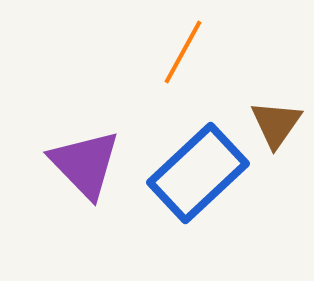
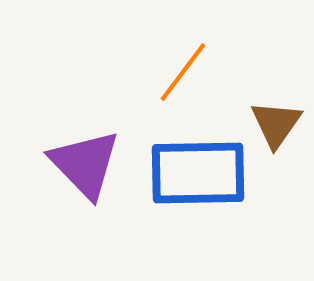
orange line: moved 20 px down; rotated 8 degrees clockwise
blue rectangle: rotated 42 degrees clockwise
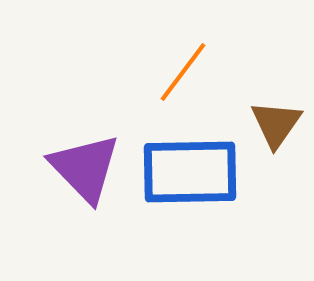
purple triangle: moved 4 px down
blue rectangle: moved 8 px left, 1 px up
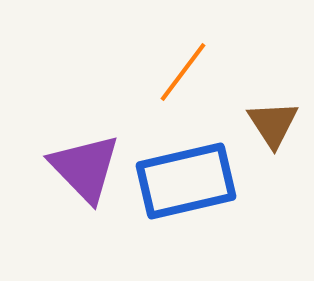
brown triangle: moved 3 px left; rotated 8 degrees counterclockwise
blue rectangle: moved 4 px left, 9 px down; rotated 12 degrees counterclockwise
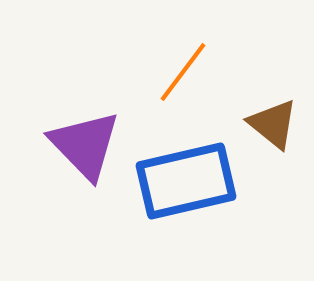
brown triangle: rotated 18 degrees counterclockwise
purple triangle: moved 23 px up
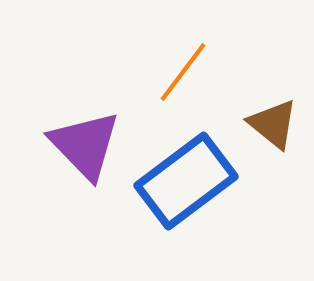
blue rectangle: rotated 24 degrees counterclockwise
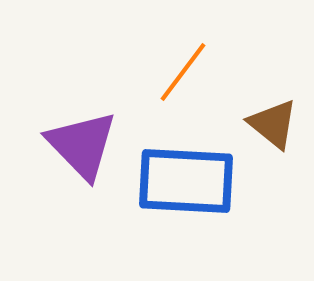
purple triangle: moved 3 px left
blue rectangle: rotated 40 degrees clockwise
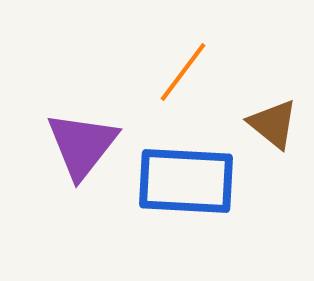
purple triangle: rotated 22 degrees clockwise
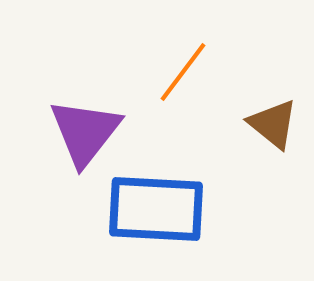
purple triangle: moved 3 px right, 13 px up
blue rectangle: moved 30 px left, 28 px down
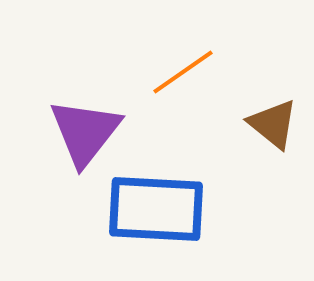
orange line: rotated 18 degrees clockwise
